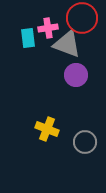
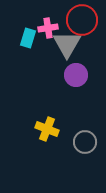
red circle: moved 2 px down
cyan rectangle: rotated 24 degrees clockwise
gray triangle: rotated 40 degrees clockwise
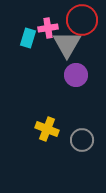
gray circle: moved 3 px left, 2 px up
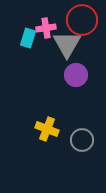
pink cross: moved 2 px left
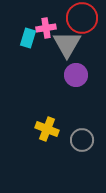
red circle: moved 2 px up
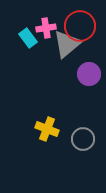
red circle: moved 2 px left, 8 px down
cyan rectangle: rotated 54 degrees counterclockwise
gray triangle: rotated 20 degrees clockwise
purple circle: moved 13 px right, 1 px up
gray circle: moved 1 px right, 1 px up
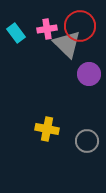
pink cross: moved 1 px right, 1 px down
cyan rectangle: moved 12 px left, 5 px up
gray triangle: rotated 36 degrees counterclockwise
yellow cross: rotated 10 degrees counterclockwise
gray circle: moved 4 px right, 2 px down
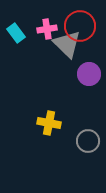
yellow cross: moved 2 px right, 6 px up
gray circle: moved 1 px right
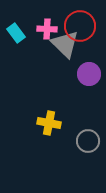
pink cross: rotated 12 degrees clockwise
gray triangle: moved 2 px left
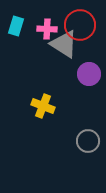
red circle: moved 1 px up
cyan rectangle: moved 7 px up; rotated 54 degrees clockwise
gray triangle: moved 1 px left; rotated 12 degrees counterclockwise
yellow cross: moved 6 px left, 17 px up; rotated 10 degrees clockwise
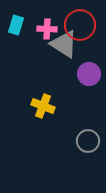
cyan rectangle: moved 1 px up
